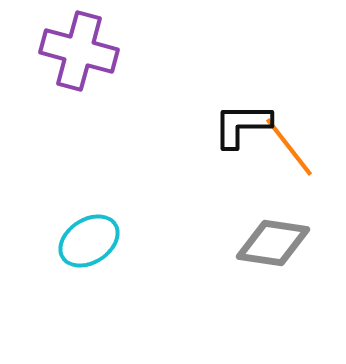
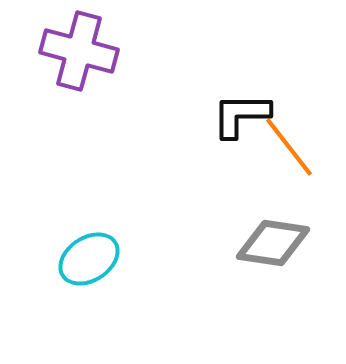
black L-shape: moved 1 px left, 10 px up
cyan ellipse: moved 18 px down
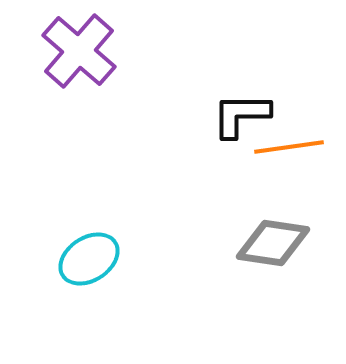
purple cross: rotated 26 degrees clockwise
orange line: rotated 60 degrees counterclockwise
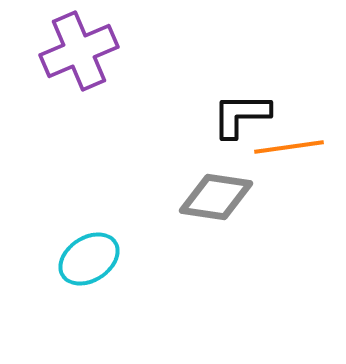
purple cross: rotated 26 degrees clockwise
gray diamond: moved 57 px left, 46 px up
